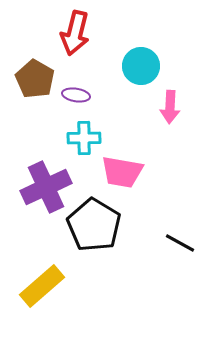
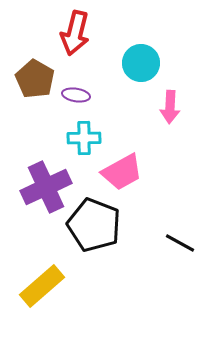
cyan circle: moved 3 px up
pink trapezoid: rotated 39 degrees counterclockwise
black pentagon: rotated 10 degrees counterclockwise
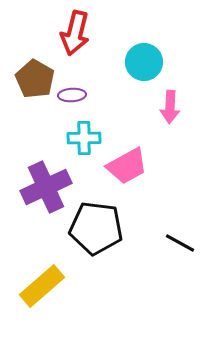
cyan circle: moved 3 px right, 1 px up
purple ellipse: moved 4 px left; rotated 12 degrees counterclockwise
pink trapezoid: moved 5 px right, 6 px up
black pentagon: moved 2 px right, 3 px down; rotated 14 degrees counterclockwise
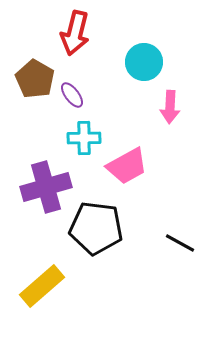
purple ellipse: rotated 56 degrees clockwise
purple cross: rotated 9 degrees clockwise
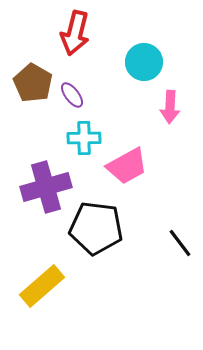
brown pentagon: moved 2 px left, 4 px down
black line: rotated 24 degrees clockwise
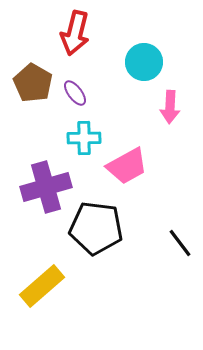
purple ellipse: moved 3 px right, 2 px up
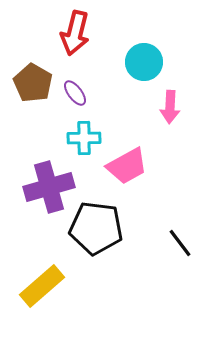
purple cross: moved 3 px right
